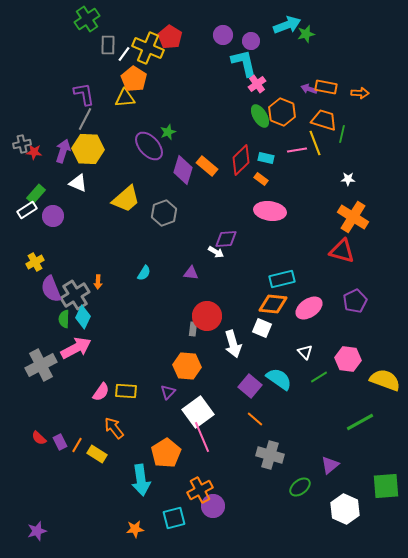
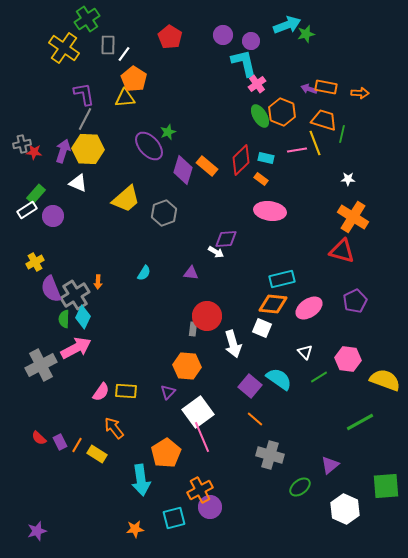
yellow cross at (148, 48): moved 84 px left; rotated 12 degrees clockwise
purple circle at (213, 506): moved 3 px left, 1 px down
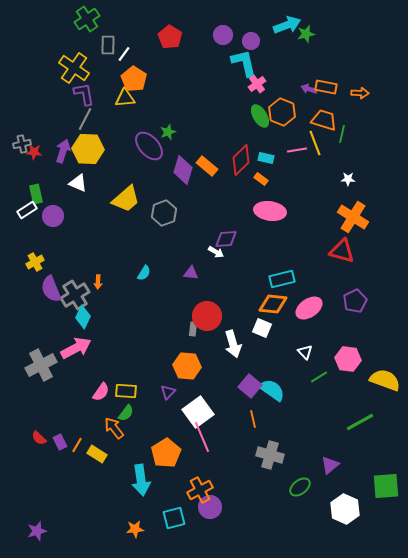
yellow cross at (64, 48): moved 10 px right, 20 px down
green rectangle at (36, 194): rotated 54 degrees counterclockwise
green semicircle at (64, 319): moved 62 px right, 94 px down; rotated 144 degrees counterclockwise
cyan semicircle at (279, 379): moved 7 px left, 11 px down
orange line at (255, 419): moved 2 px left; rotated 36 degrees clockwise
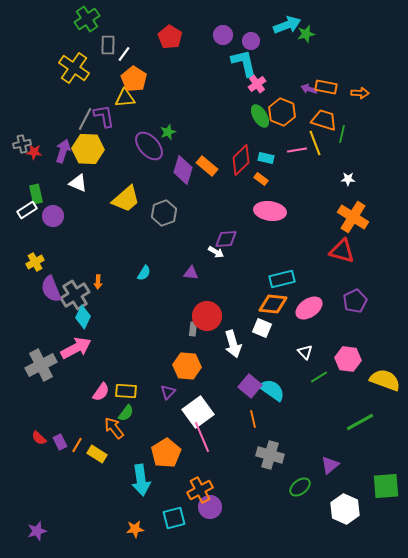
purple L-shape at (84, 94): moved 20 px right, 22 px down
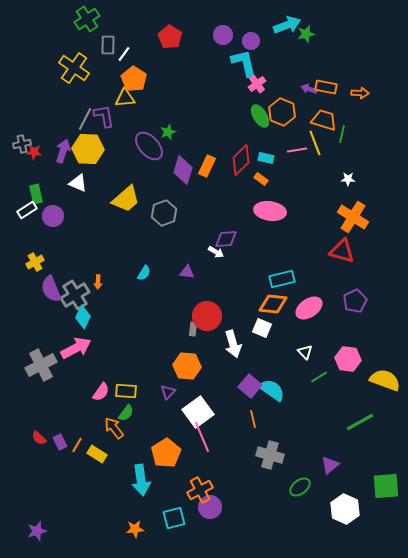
orange rectangle at (207, 166): rotated 75 degrees clockwise
purple triangle at (191, 273): moved 4 px left, 1 px up
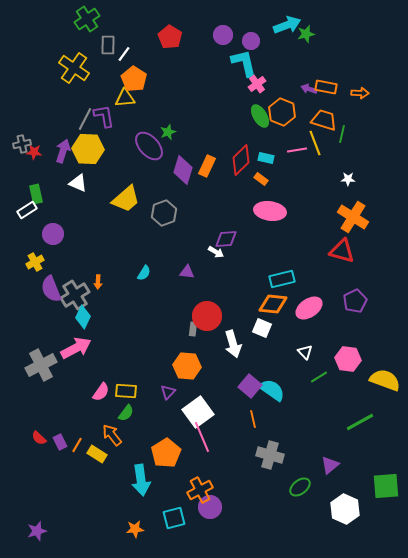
purple circle at (53, 216): moved 18 px down
orange arrow at (114, 428): moved 2 px left, 7 px down
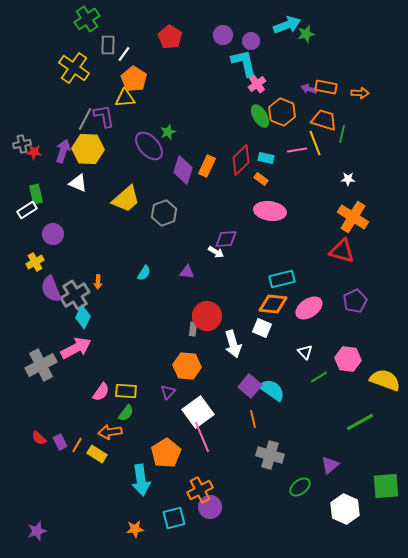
orange arrow at (112, 435): moved 2 px left, 3 px up; rotated 60 degrees counterclockwise
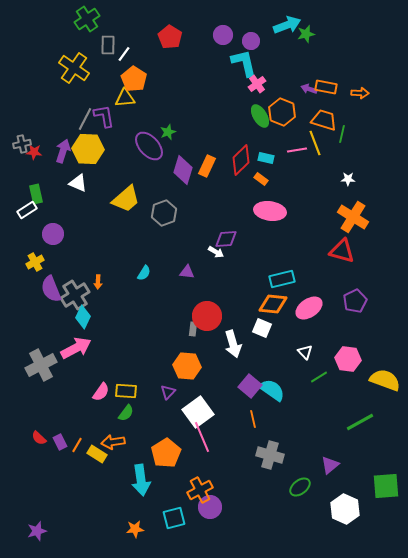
orange arrow at (110, 432): moved 3 px right, 10 px down
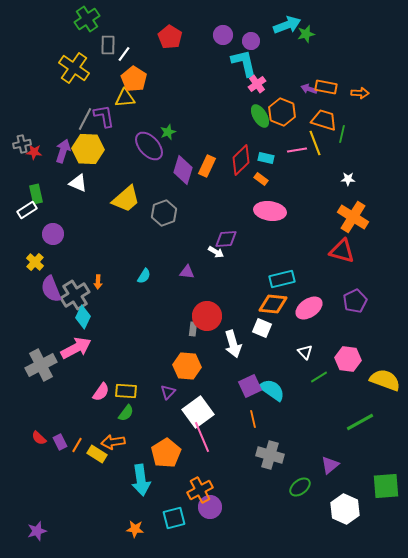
yellow cross at (35, 262): rotated 18 degrees counterclockwise
cyan semicircle at (144, 273): moved 3 px down
purple square at (250, 386): rotated 25 degrees clockwise
orange star at (135, 529): rotated 12 degrees clockwise
